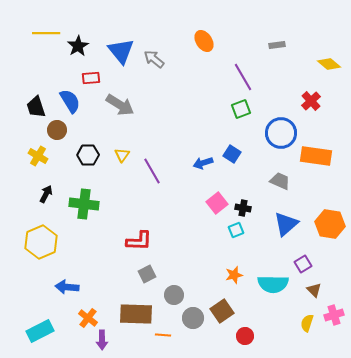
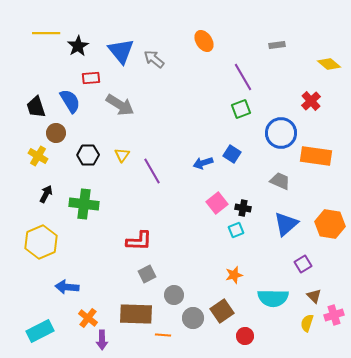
brown circle at (57, 130): moved 1 px left, 3 px down
cyan semicircle at (273, 284): moved 14 px down
brown triangle at (314, 290): moved 6 px down
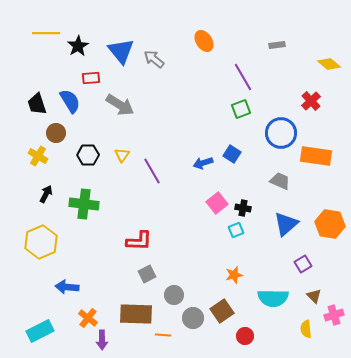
black trapezoid at (36, 107): moved 1 px right, 3 px up
yellow semicircle at (307, 323): moved 1 px left, 6 px down; rotated 24 degrees counterclockwise
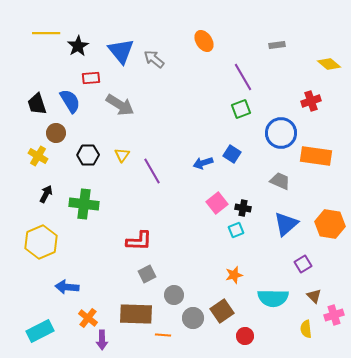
red cross at (311, 101): rotated 24 degrees clockwise
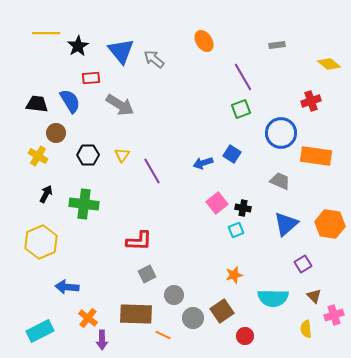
black trapezoid at (37, 104): rotated 115 degrees clockwise
orange line at (163, 335): rotated 21 degrees clockwise
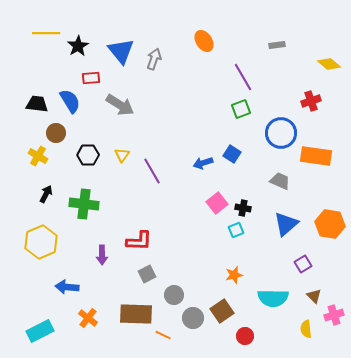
gray arrow at (154, 59): rotated 70 degrees clockwise
purple arrow at (102, 340): moved 85 px up
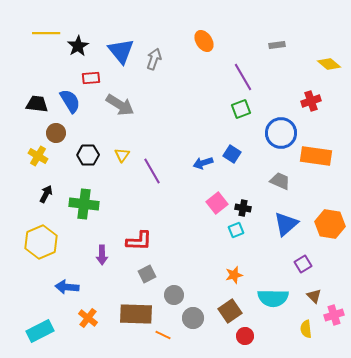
brown square at (222, 311): moved 8 px right
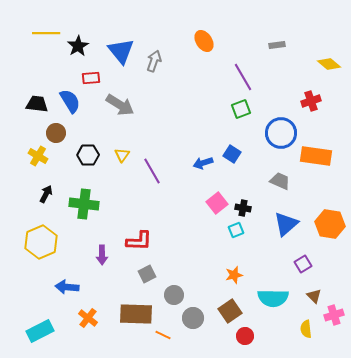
gray arrow at (154, 59): moved 2 px down
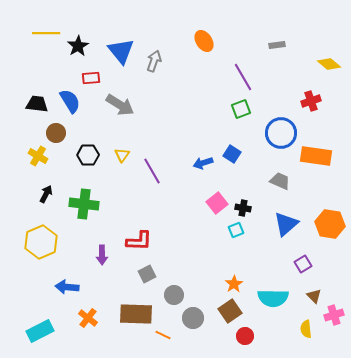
orange star at (234, 275): moved 9 px down; rotated 18 degrees counterclockwise
